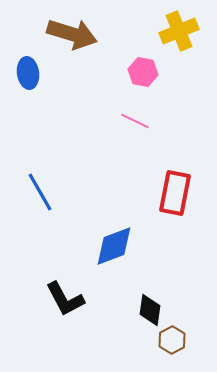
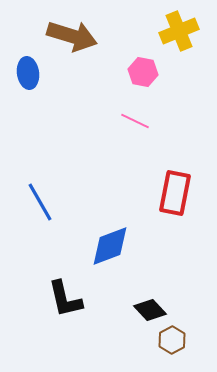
brown arrow: moved 2 px down
blue line: moved 10 px down
blue diamond: moved 4 px left
black L-shape: rotated 15 degrees clockwise
black diamond: rotated 52 degrees counterclockwise
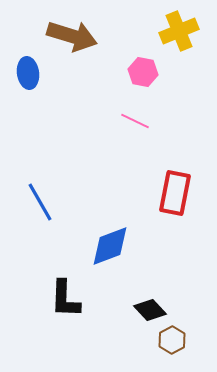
black L-shape: rotated 15 degrees clockwise
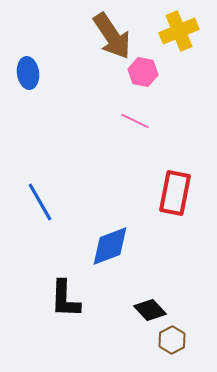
brown arrow: moved 40 px right; rotated 39 degrees clockwise
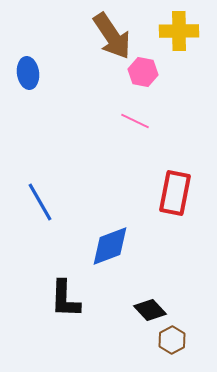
yellow cross: rotated 21 degrees clockwise
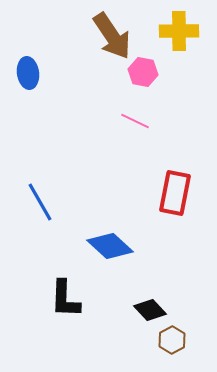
blue diamond: rotated 63 degrees clockwise
